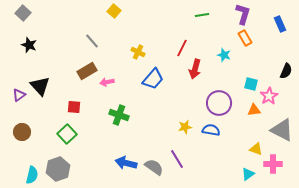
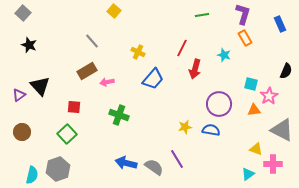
purple circle: moved 1 px down
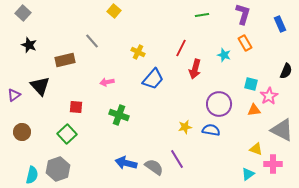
orange rectangle: moved 5 px down
red line: moved 1 px left
brown rectangle: moved 22 px left, 11 px up; rotated 18 degrees clockwise
purple triangle: moved 5 px left
red square: moved 2 px right
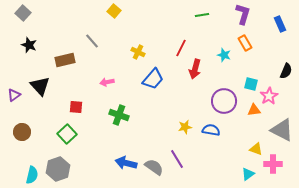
purple circle: moved 5 px right, 3 px up
